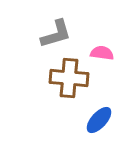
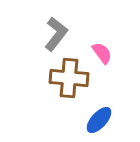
gray L-shape: rotated 36 degrees counterclockwise
pink semicircle: rotated 45 degrees clockwise
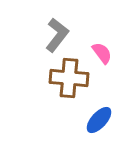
gray L-shape: moved 1 px right, 1 px down
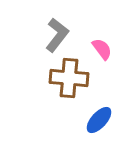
pink semicircle: moved 4 px up
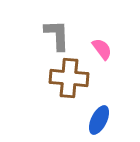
gray L-shape: rotated 40 degrees counterclockwise
blue ellipse: rotated 16 degrees counterclockwise
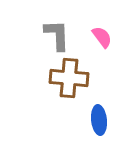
pink semicircle: moved 12 px up
blue ellipse: rotated 32 degrees counterclockwise
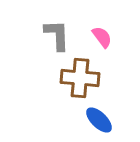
brown cross: moved 11 px right
blue ellipse: rotated 40 degrees counterclockwise
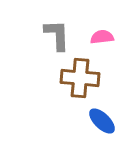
pink semicircle: rotated 60 degrees counterclockwise
blue ellipse: moved 3 px right, 1 px down
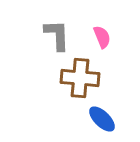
pink semicircle: rotated 75 degrees clockwise
blue ellipse: moved 2 px up
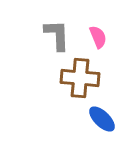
pink semicircle: moved 4 px left
